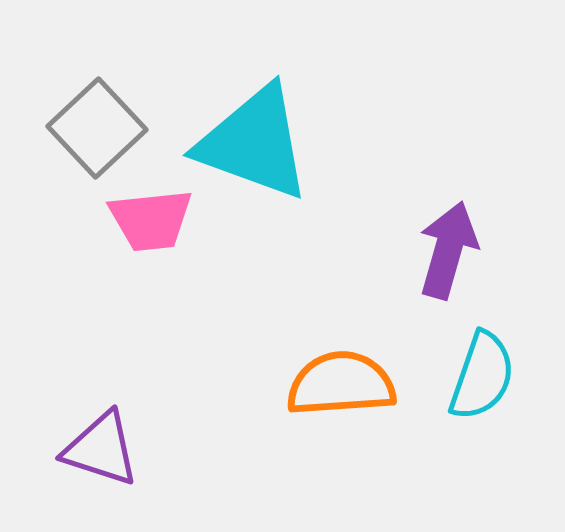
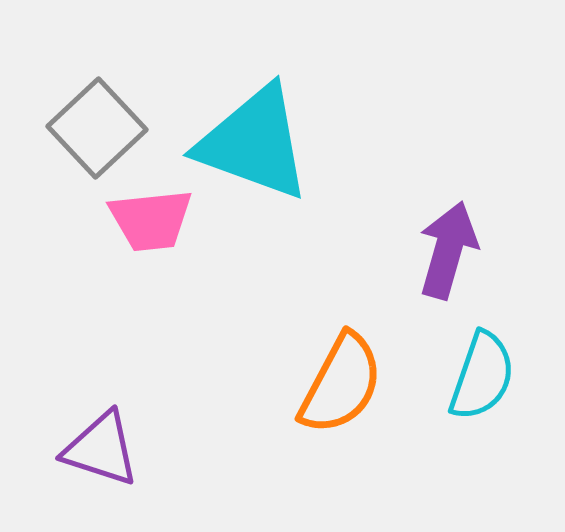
orange semicircle: rotated 122 degrees clockwise
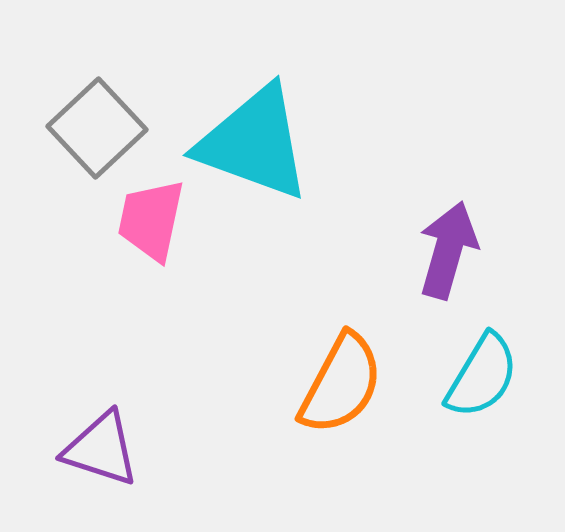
pink trapezoid: rotated 108 degrees clockwise
cyan semicircle: rotated 12 degrees clockwise
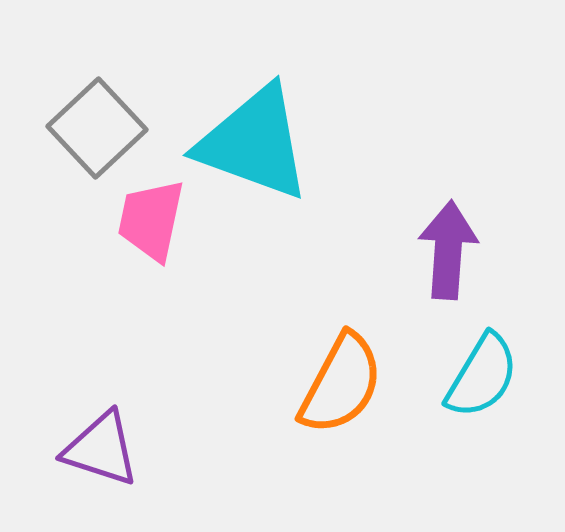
purple arrow: rotated 12 degrees counterclockwise
